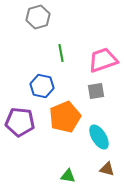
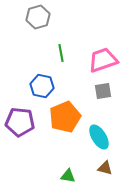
gray square: moved 7 px right
brown triangle: moved 2 px left, 1 px up
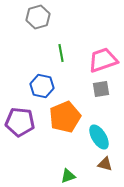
gray square: moved 2 px left, 2 px up
brown triangle: moved 4 px up
green triangle: rotated 28 degrees counterclockwise
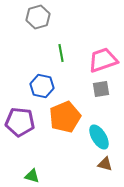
green triangle: moved 36 px left; rotated 35 degrees clockwise
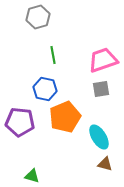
green line: moved 8 px left, 2 px down
blue hexagon: moved 3 px right, 3 px down
